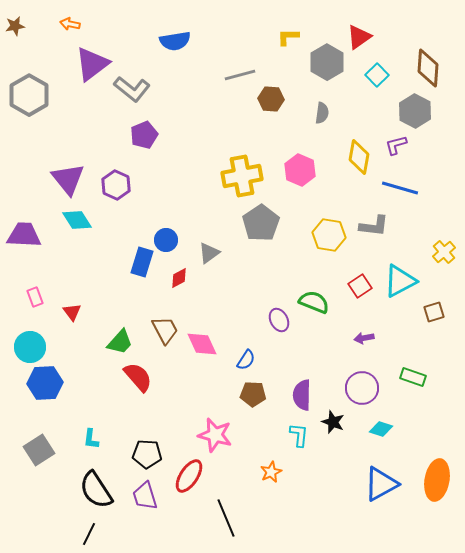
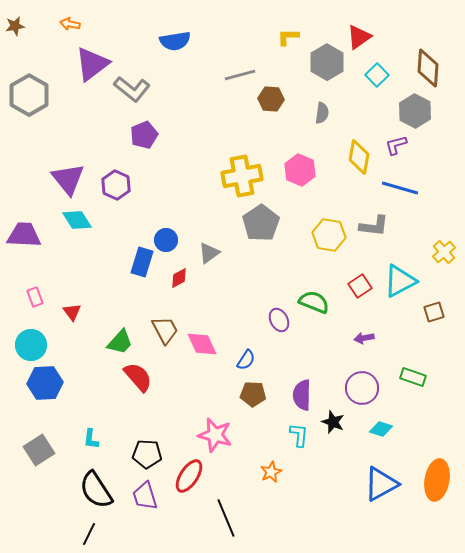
cyan circle at (30, 347): moved 1 px right, 2 px up
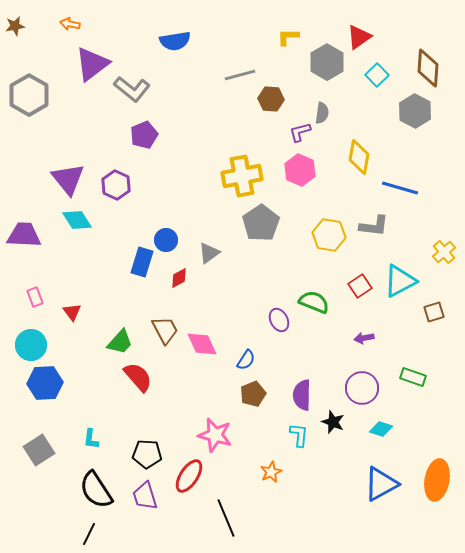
purple L-shape at (396, 145): moved 96 px left, 13 px up
brown pentagon at (253, 394): rotated 25 degrees counterclockwise
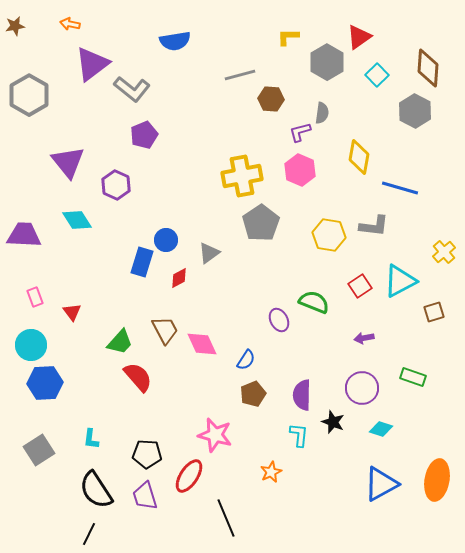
purple triangle at (68, 179): moved 17 px up
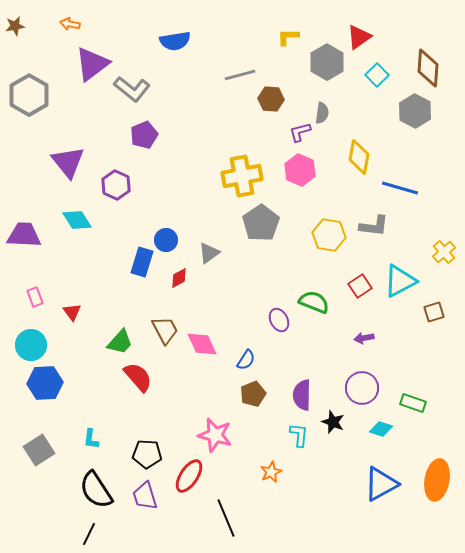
green rectangle at (413, 377): moved 26 px down
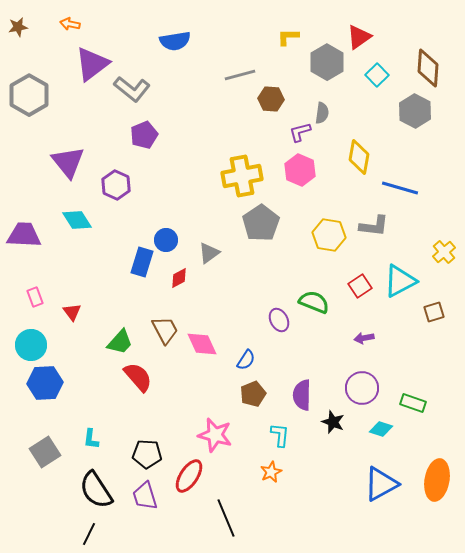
brown star at (15, 26): moved 3 px right, 1 px down
cyan L-shape at (299, 435): moved 19 px left
gray square at (39, 450): moved 6 px right, 2 px down
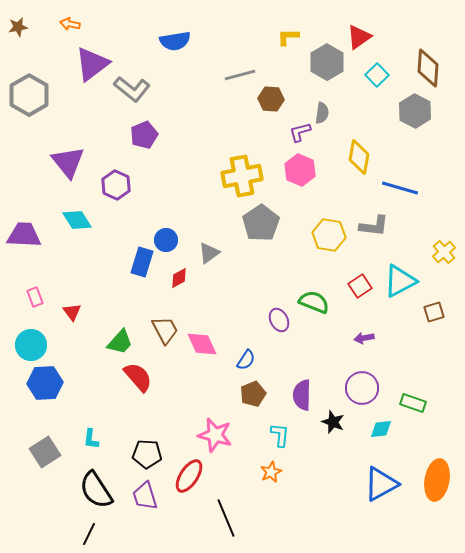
cyan diamond at (381, 429): rotated 25 degrees counterclockwise
